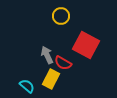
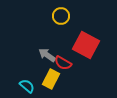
gray arrow: rotated 30 degrees counterclockwise
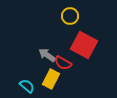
yellow circle: moved 9 px right
red square: moved 2 px left
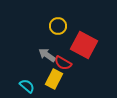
yellow circle: moved 12 px left, 10 px down
yellow rectangle: moved 3 px right
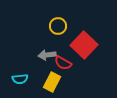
red square: rotated 16 degrees clockwise
gray arrow: rotated 42 degrees counterclockwise
yellow rectangle: moved 2 px left, 3 px down
cyan semicircle: moved 7 px left, 7 px up; rotated 133 degrees clockwise
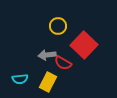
yellow rectangle: moved 4 px left
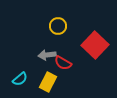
red square: moved 11 px right
cyan semicircle: rotated 35 degrees counterclockwise
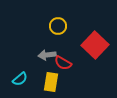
yellow rectangle: moved 3 px right; rotated 18 degrees counterclockwise
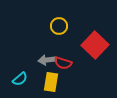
yellow circle: moved 1 px right
gray arrow: moved 5 px down
red semicircle: rotated 12 degrees counterclockwise
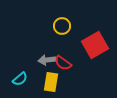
yellow circle: moved 3 px right
red square: rotated 16 degrees clockwise
red semicircle: rotated 18 degrees clockwise
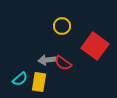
red square: moved 1 px down; rotated 24 degrees counterclockwise
yellow rectangle: moved 12 px left
